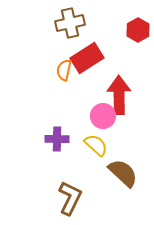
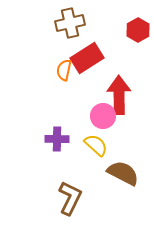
brown semicircle: rotated 16 degrees counterclockwise
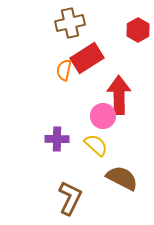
brown semicircle: moved 1 px left, 5 px down
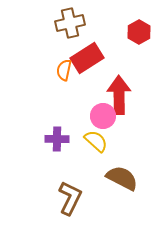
red hexagon: moved 1 px right, 2 px down
yellow semicircle: moved 4 px up
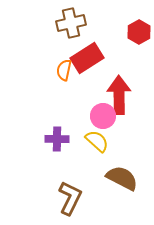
brown cross: moved 1 px right
yellow semicircle: moved 1 px right
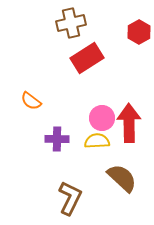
orange semicircle: moved 33 px left, 31 px down; rotated 65 degrees counterclockwise
red arrow: moved 10 px right, 28 px down
pink circle: moved 1 px left, 2 px down
yellow semicircle: rotated 45 degrees counterclockwise
brown semicircle: rotated 16 degrees clockwise
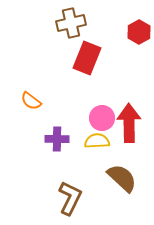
red rectangle: rotated 36 degrees counterclockwise
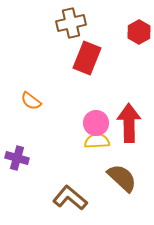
pink circle: moved 6 px left, 5 px down
purple cross: moved 40 px left, 19 px down; rotated 15 degrees clockwise
brown L-shape: rotated 76 degrees counterclockwise
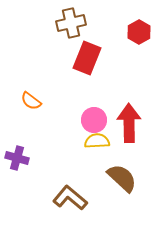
pink circle: moved 2 px left, 3 px up
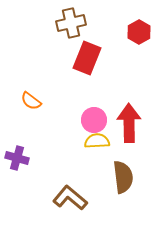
brown semicircle: moved 1 px right, 1 px up; rotated 40 degrees clockwise
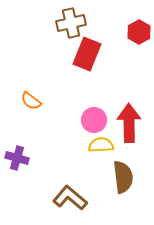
red rectangle: moved 4 px up
yellow semicircle: moved 4 px right, 4 px down
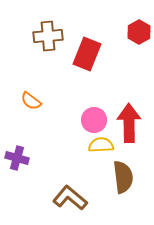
brown cross: moved 23 px left, 13 px down; rotated 8 degrees clockwise
